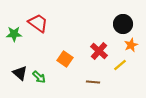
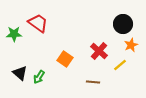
green arrow: rotated 80 degrees clockwise
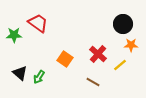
green star: moved 1 px down
orange star: rotated 24 degrees clockwise
red cross: moved 1 px left, 3 px down
brown line: rotated 24 degrees clockwise
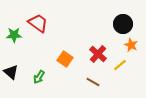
orange star: rotated 24 degrees clockwise
black triangle: moved 9 px left, 1 px up
